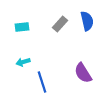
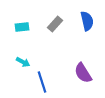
gray rectangle: moved 5 px left
cyan arrow: rotated 136 degrees counterclockwise
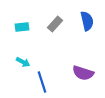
purple semicircle: rotated 40 degrees counterclockwise
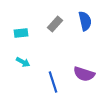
blue semicircle: moved 2 px left
cyan rectangle: moved 1 px left, 6 px down
purple semicircle: moved 1 px right, 1 px down
blue line: moved 11 px right
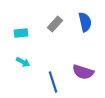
blue semicircle: moved 1 px down
purple semicircle: moved 1 px left, 2 px up
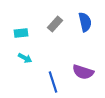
cyan arrow: moved 2 px right, 4 px up
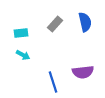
cyan arrow: moved 2 px left, 3 px up
purple semicircle: rotated 25 degrees counterclockwise
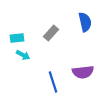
gray rectangle: moved 4 px left, 9 px down
cyan rectangle: moved 4 px left, 5 px down
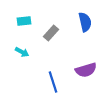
cyan rectangle: moved 7 px right, 17 px up
cyan arrow: moved 1 px left, 3 px up
purple semicircle: moved 3 px right, 2 px up; rotated 10 degrees counterclockwise
